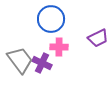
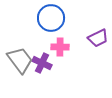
blue circle: moved 1 px up
pink cross: moved 1 px right
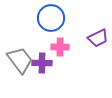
purple cross: rotated 24 degrees counterclockwise
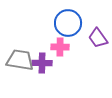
blue circle: moved 17 px right, 5 px down
purple trapezoid: rotated 80 degrees clockwise
gray trapezoid: rotated 44 degrees counterclockwise
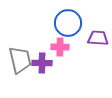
purple trapezoid: rotated 130 degrees clockwise
gray trapezoid: rotated 68 degrees clockwise
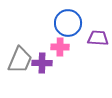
gray trapezoid: rotated 36 degrees clockwise
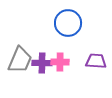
purple trapezoid: moved 2 px left, 23 px down
pink cross: moved 15 px down
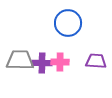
gray trapezoid: rotated 112 degrees counterclockwise
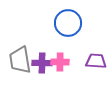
gray trapezoid: rotated 100 degrees counterclockwise
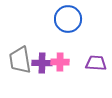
blue circle: moved 4 px up
purple trapezoid: moved 2 px down
